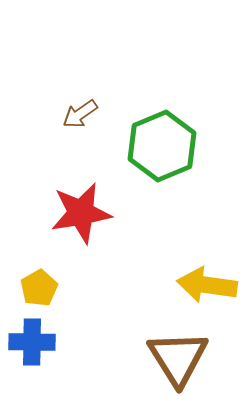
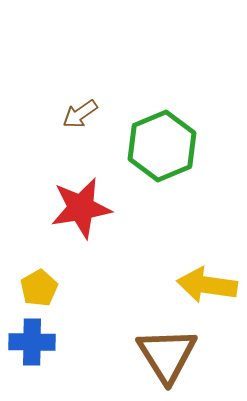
red star: moved 5 px up
brown triangle: moved 11 px left, 3 px up
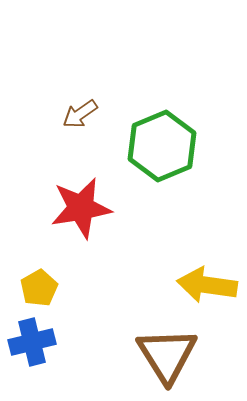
blue cross: rotated 15 degrees counterclockwise
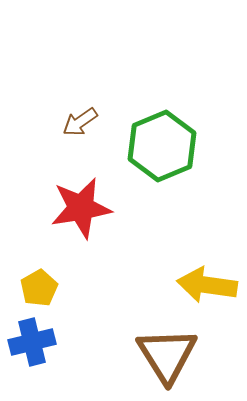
brown arrow: moved 8 px down
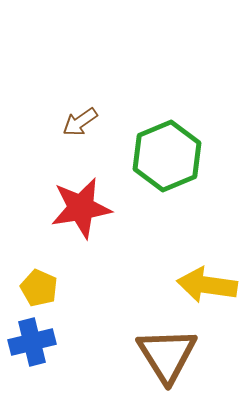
green hexagon: moved 5 px right, 10 px down
yellow pentagon: rotated 18 degrees counterclockwise
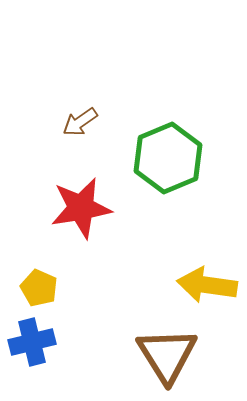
green hexagon: moved 1 px right, 2 px down
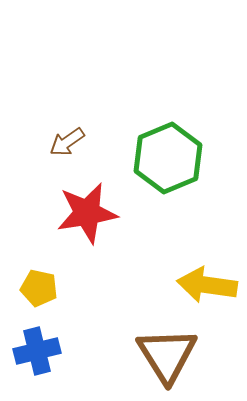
brown arrow: moved 13 px left, 20 px down
red star: moved 6 px right, 5 px down
yellow pentagon: rotated 12 degrees counterclockwise
blue cross: moved 5 px right, 9 px down
